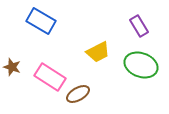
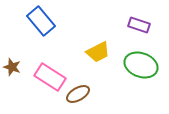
blue rectangle: rotated 20 degrees clockwise
purple rectangle: moved 1 px up; rotated 40 degrees counterclockwise
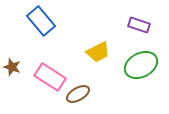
green ellipse: rotated 48 degrees counterclockwise
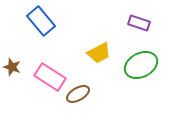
purple rectangle: moved 2 px up
yellow trapezoid: moved 1 px right, 1 px down
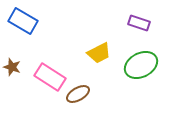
blue rectangle: moved 18 px left; rotated 20 degrees counterclockwise
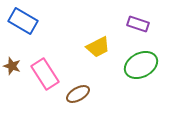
purple rectangle: moved 1 px left, 1 px down
yellow trapezoid: moved 1 px left, 6 px up
brown star: moved 1 px up
pink rectangle: moved 5 px left, 3 px up; rotated 24 degrees clockwise
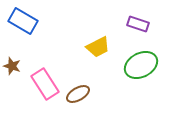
pink rectangle: moved 10 px down
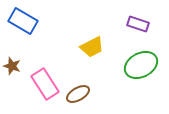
yellow trapezoid: moved 6 px left
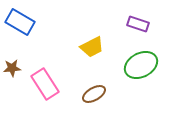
blue rectangle: moved 3 px left, 1 px down
brown star: moved 2 px down; rotated 24 degrees counterclockwise
brown ellipse: moved 16 px right
